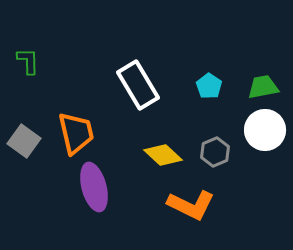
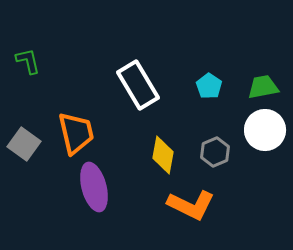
green L-shape: rotated 12 degrees counterclockwise
gray square: moved 3 px down
yellow diamond: rotated 57 degrees clockwise
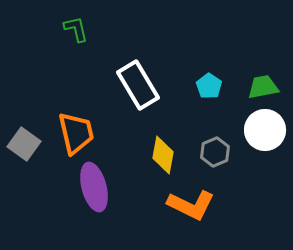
green L-shape: moved 48 px right, 32 px up
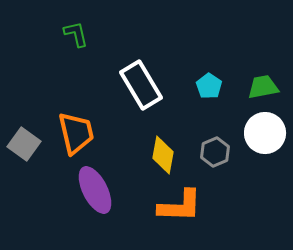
green L-shape: moved 5 px down
white rectangle: moved 3 px right
white circle: moved 3 px down
purple ellipse: moved 1 px right, 3 px down; rotated 12 degrees counterclockwise
orange L-shape: moved 11 px left, 1 px down; rotated 24 degrees counterclockwise
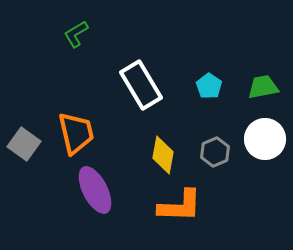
green L-shape: rotated 108 degrees counterclockwise
white circle: moved 6 px down
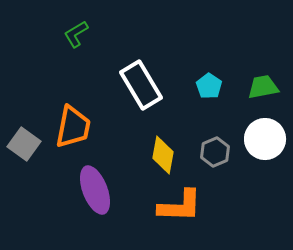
orange trapezoid: moved 3 px left, 6 px up; rotated 24 degrees clockwise
purple ellipse: rotated 6 degrees clockwise
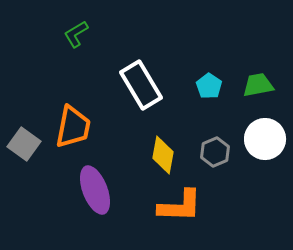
green trapezoid: moved 5 px left, 2 px up
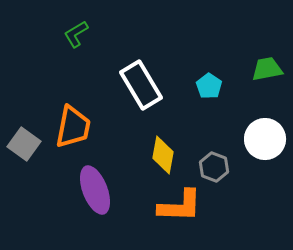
green trapezoid: moved 9 px right, 16 px up
gray hexagon: moved 1 px left, 15 px down; rotated 16 degrees counterclockwise
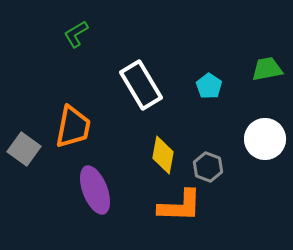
gray square: moved 5 px down
gray hexagon: moved 6 px left
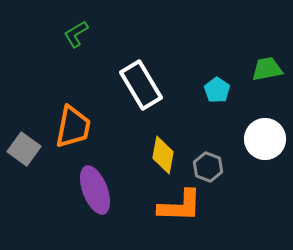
cyan pentagon: moved 8 px right, 4 px down
